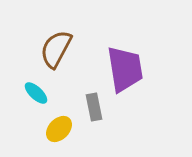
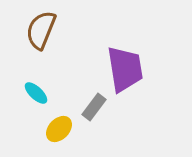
brown semicircle: moved 15 px left, 19 px up; rotated 6 degrees counterclockwise
gray rectangle: rotated 48 degrees clockwise
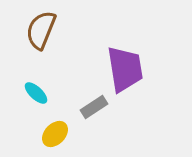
gray rectangle: rotated 20 degrees clockwise
yellow ellipse: moved 4 px left, 5 px down
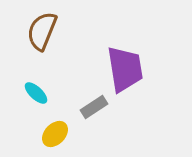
brown semicircle: moved 1 px right, 1 px down
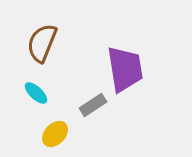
brown semicircle: moved 12 px down
gray rectangle: moved 1 px left, 2 px up
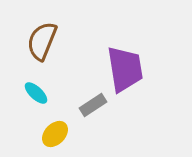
brown semicircle: moved 2 px up
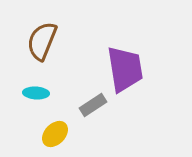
cyan ellipse: rotated 40 degrees counterclockwise
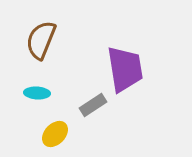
brown semicircle: moved 1 px left, 1 px up
cyan ellipse: moved 1 px right
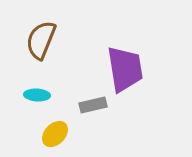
cyan ellipse: moved 2 px down
gray rectangle: rotated 20 degrees clockwise
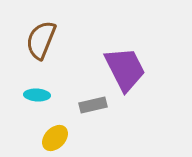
purple trapezoid: rotated 18 degrees counterclockwise
yellow ellipse: moved 4 px down
